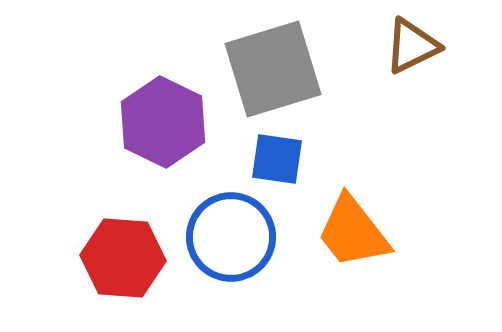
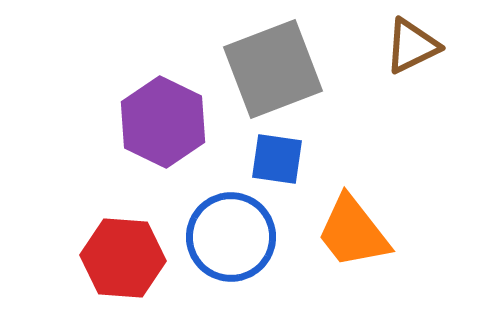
gray square: rotated 4 degrees counterclockwise
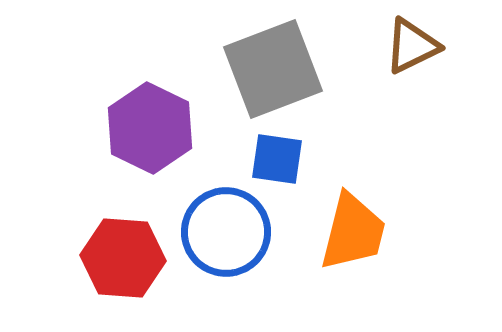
purple hexagon: moved 13 px left, 6 px down
orange trapezoid: rotated 128 degrees counterclockwise
blue circle: moved 5 px left, 5 px up
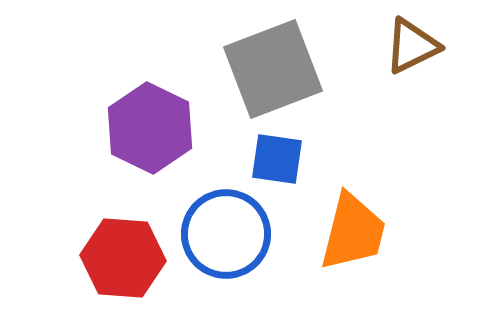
blue circle: moved 2 px down
